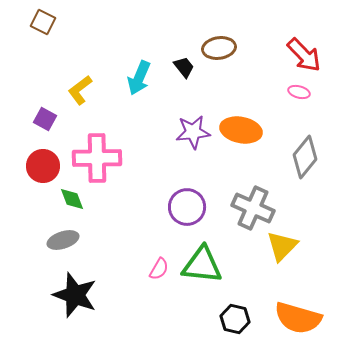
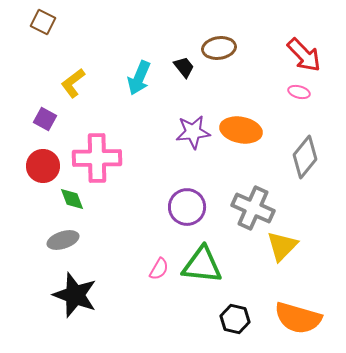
yellow L-shape: moved 7 px left, 7 px up
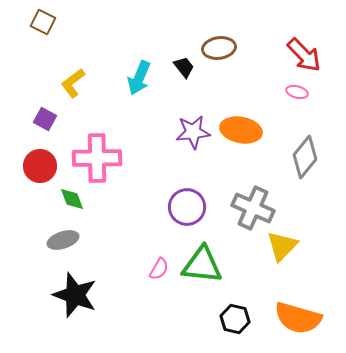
pink ellipse: moved 2 px left
red circle: moved 3 px left
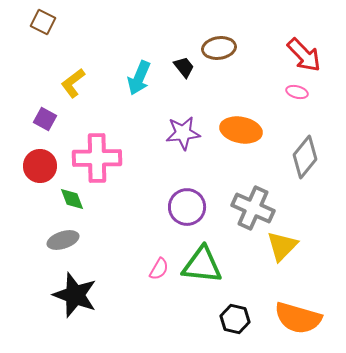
purple star: moved 10 px left, 1 px down
